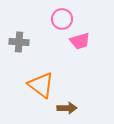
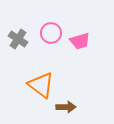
pink circle: moved 11 px left, 14 px down
gray cross: moved 1 px left, 3 px up; rotated 30 degrees clockwise
brown arrow: moved 1 px left, 1 px up
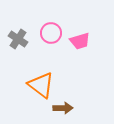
brown arrow: moved 3 px left, 1 px down
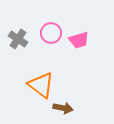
pink trapezoid: moved 1 px left, 1 px up
brown arrow: rotated 12 degrees clockwise
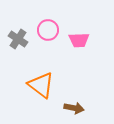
pink circle: moved 3 px left, 3 px up
pink trapezoid: rotated 15 degrees clockwise
brown arrow: moved 11 px right
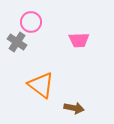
pink circle: moved 17 px left, 8 px up
gray cross: moved 1 px left, 3 px down
